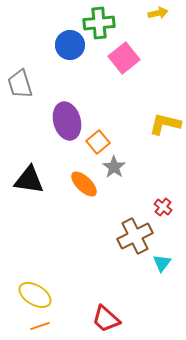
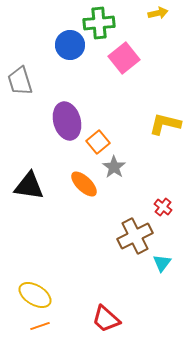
gray trapezoid: moved 3 px up
black triangle: moved 6 px down
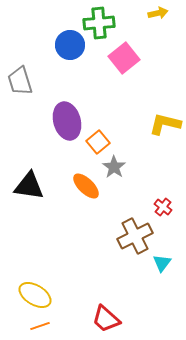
orange ellipse: moved 2 px right, 2 px down
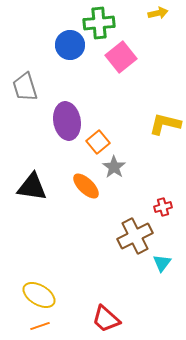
pink square: moved 3 px left, 1 px up
gray trapezoid: moved 5 px right, 6 px down
purple ellipse: rotated 6 degrees clockwise
black triangle: moved 3 px right, 1 px down
red cross: rotated 36 degrees clockwise
yellow ellipse: moved 4 px right
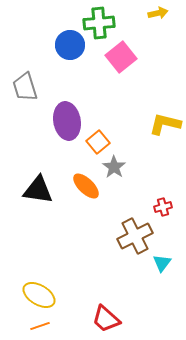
black triangle: moved 6 px right, 3 px down
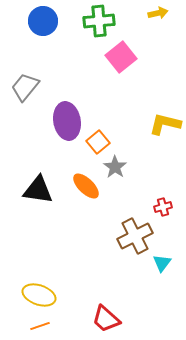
green cross: moved 2 px up
blue circle: moved 27 px left, 24 px up
gray trapezoid: rotated 56 degrees clockwise
gray star: moved 1 px right
yellow ellipse: rotated 12 degrees counterclockwise
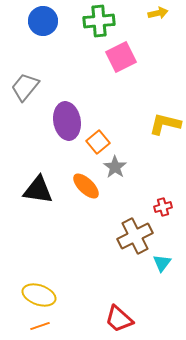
pink square: rotated 12 degrees clockwise
red trapezoid: moved 13 px right
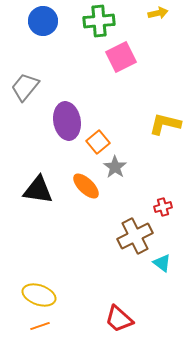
cyan triangle: rotated 30 degrees counterclockwise
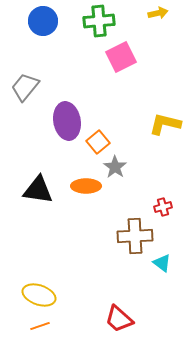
orange ellipse: rotated 44 degrees counterclockwise
brown cross: rotated 24 degrees clockwise
